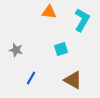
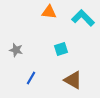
cyan L-shape: moved 1 px right, 2 px up; rotated 75 degrees counterclockwise
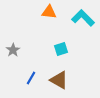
gray star: moved 3 px left; rotated 24 degrees clockwise
brown triangle: moved 14 px left
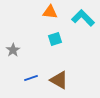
orange triangle: moved 1 px right
cyan square: moved 6 px left, 10 px up
blue line: rotated 40 degrees clockwise
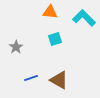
cyan L-shape: moved 1 px right
gray star: moved 3 px right, 3 px up
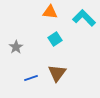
cyan square: rotated 16 degrees counterclockwise
brown triangle: moved 2 px left, 7 px up; rotated 36 degrees clockwise
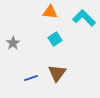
gray star: moved 3 px left, 4 px up
